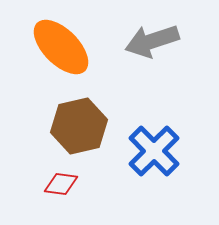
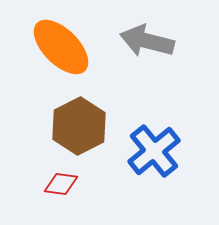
gray arrow: moved 5 px left; rotated 32 degrees clockwise
brown hexagon: rotated 14 degrees counterclockwise
blue cross: rotated 6 degrees clockwise
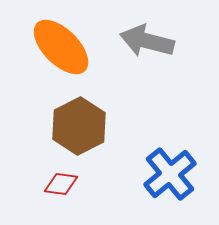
blue cross: moved 16 px right, 23 px down
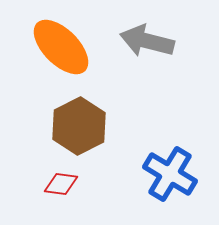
blue cross: rotated 20 degrees counterclockwise
